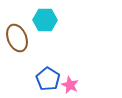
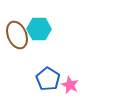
cyan hexagon: moved 6 px left, 9 px down
brown ellipse: moved 3 px up
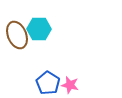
blue pentagon: moved 4 px down
pink star: rotated 12 degrees counterclockwise
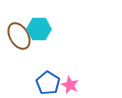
brown ellipse: moved 2 px right, 1 px down; rotated 8 degrees counterclockwise
pink star: rotated 12 degrees clockwise
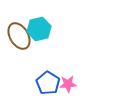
cyan hexagon: rotated 15 degrees counterclockwise
pink star: moved 2 px left, 1 px up; rotated 30 degrees counterclockwise
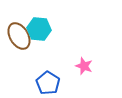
cyan hexagon: rotated 20 degrees clockwise
pink star: moved 16 px right, 18 px up; rotated 24 degrees clockwise
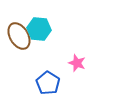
pink star: moved 7 px left, 3 px up
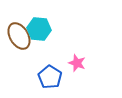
blue pentagon: moved 2 px right, 6 px up
